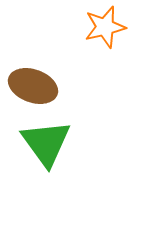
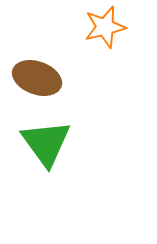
brown ellipse: moved 4 px right, 8 px up
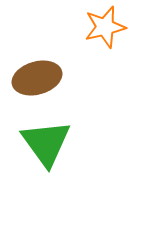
brown ellipse: rotated 36 degrees counterclockwise
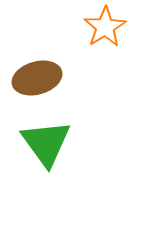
orange star: rotated 18 degrees counterclockwise
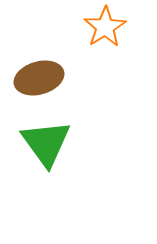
brown ellipse: moved 2 px right
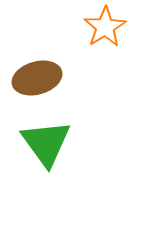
brown ellipse: moved 2 px left
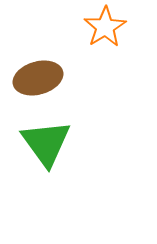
brown ellipse: moved 1 px right
